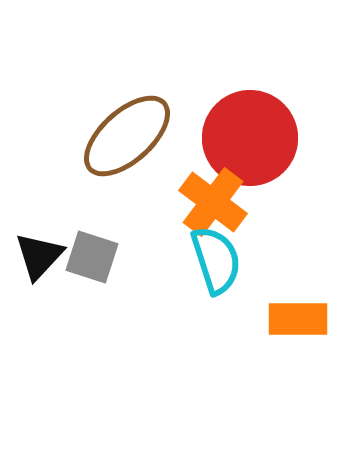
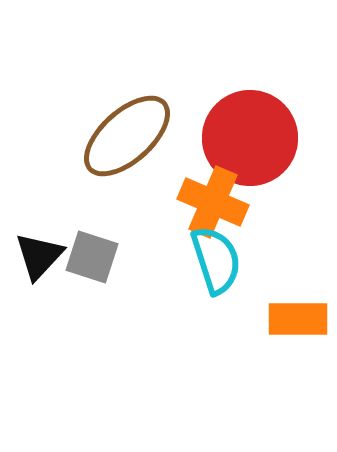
orange cross: rotated 14 degrees counterclockwise
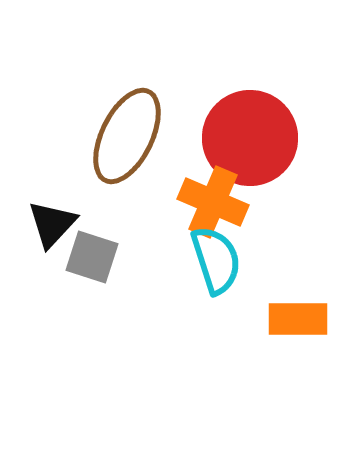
brown ellipse: rotated 22 degrees counterclockwise
black triangle: moved 13 px right, 32 px up
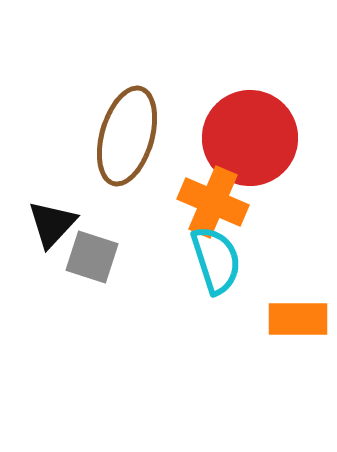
brown ellipse: rotated 10 degrees counterclockwise
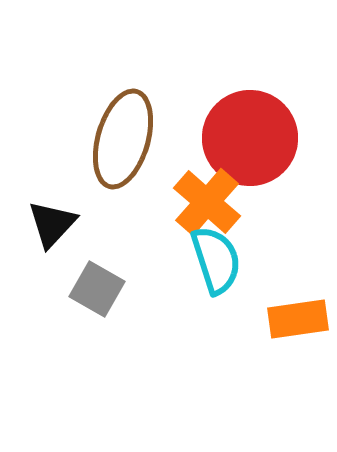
brown ellipse: moved 4 px left, 3 px down
orange cross: moved 6 px left; rotated 18 degrees clockwise
gray square: moved 5 px right, 32 px down; rotated 12 degrees clockwise
orange rectangle: rotated 8 degrees counterclockwise
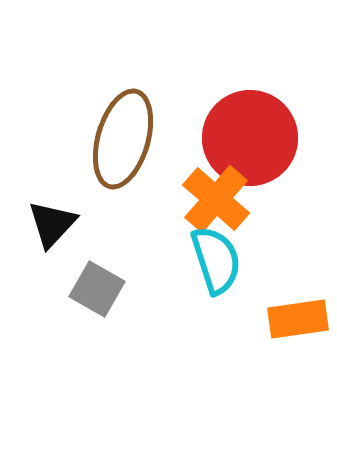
orange cross: moved 9 px right, 3 px up
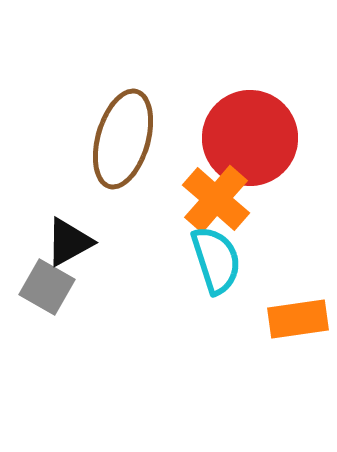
black triangle: moved 17 px right, 18 px down; rotated 18 degrees clockwise
gray square: moved 50 px left, 2 px up
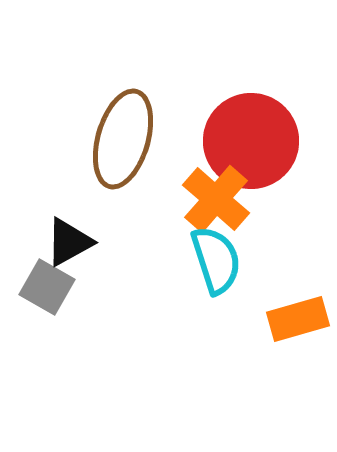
red circle: moved 1 px right, 3 px down
orange rectangle: rotated 8 degrees counterclockwise
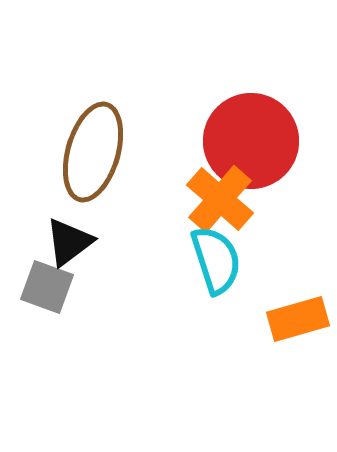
brown ellipse: moved 30 px left, 13 px down
orange cross: moved 4 px right
black triangle: rotated 8 degrees counterclockwise
gray square: rotated 10 degrees counterclockwise
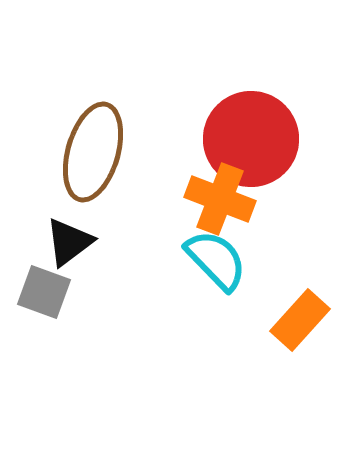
red circle: moved 2 px up
orange cross: rotated 20 degrees counterclockwise
cyan semicircle: rotated 26 degrees counterclockwise
gray square: moved 3 px left, 5 px down
orange rectangle: moved 2 px right, 1 px down; rotated 32 degrees counterclockwise
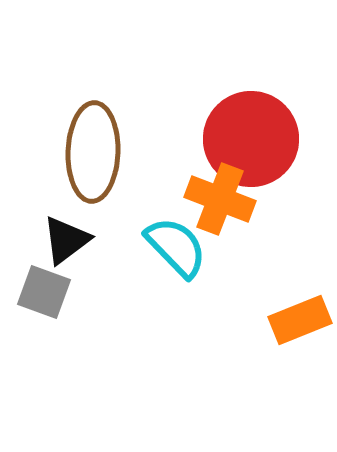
brown ellipse: rotated 14 degrees counterclockwise
black triangle: moved 3 px left, 2 px up
cyan semicircle: moved 40 px left, 13 px up
orange rectangle: rotated 26 degrees clockwise
